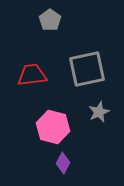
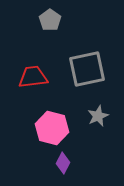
red trapezoid: moved 1 px right, 2 px down
gray star: moved 1 px left, 4 px down
pink hexagon: moved 1 px left, 1 px down
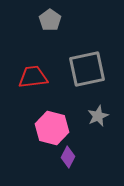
purple diamond: moved 5 px right, 6 px up
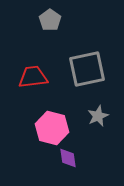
purple diamond: moved 1 px down; rotated 35 degrees counterclockwise
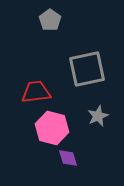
red trapezoid: moved 3 px right, 15 px down
purple diamond: rotated 10 degrees counterclockwise
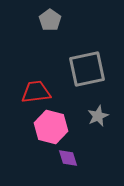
pink hexagon: moved 1 px left, 1 px up
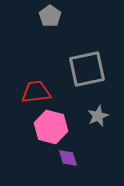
gray pentagon: moved 4 px up
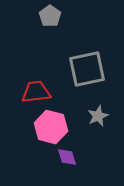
purple diamond: moved 1 px left, 1 px up
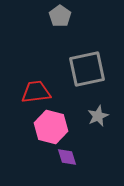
gray pentagon: moved 10 px right
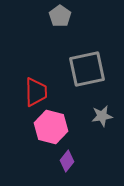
red trapezoid: rotated 96 degrees clockwise
gray star: moved 4 px right; rotated 15 degrees clockwise
purple diamond: moved 4 px down; rotated 55 degrees clockwise
